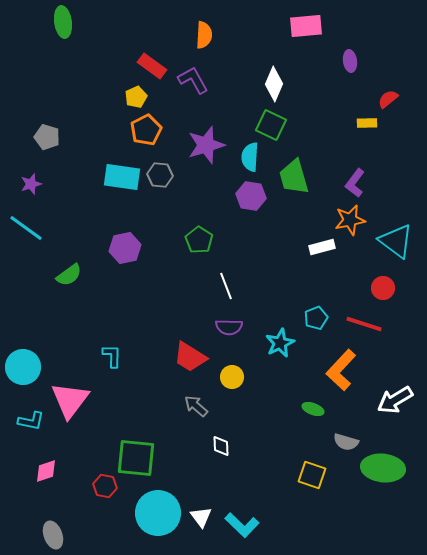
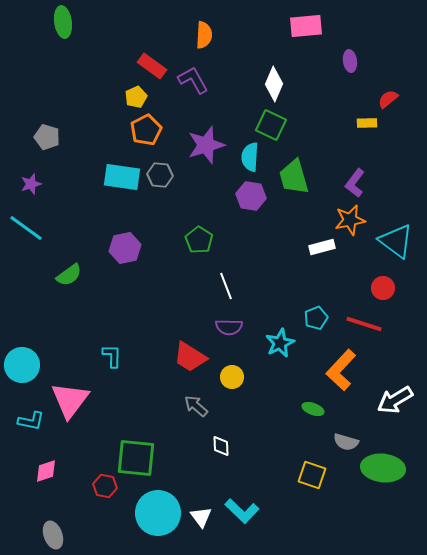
cyan circle at (23, 367): moved 1 px left, 2 px up
cyan L-shape at (242, 525): moved 14 px up
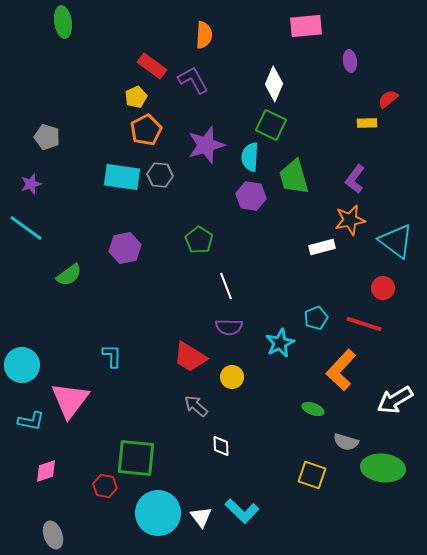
purple L-shape at (355, 183): moved 4 px up
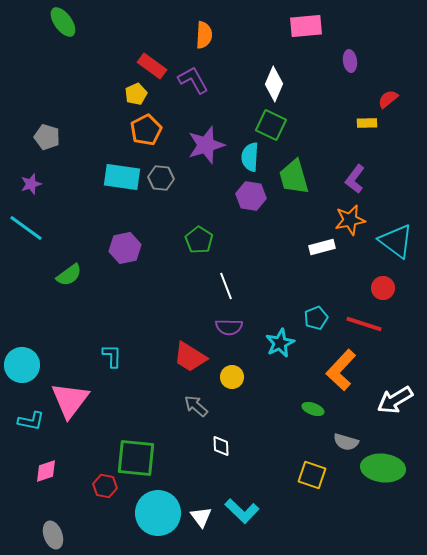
green ellipse at (63, 22): rotated 28 degrees counterclockwise
yellow pentagon at (136, 97): moved 3 px up
gray hexagon at (160, 175): moved 1 px right, 3 px down
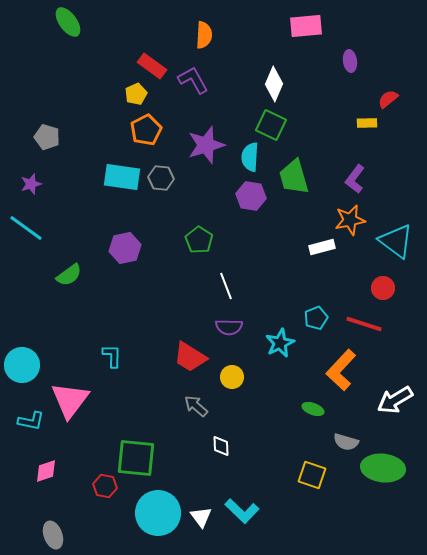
green ellipse at (63, 22): moved 5 px right
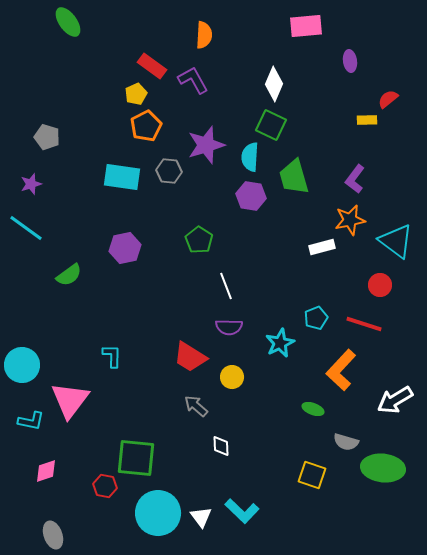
yellow rectangle at (367, 123): moved 3 px up
orange pentagon at (146, 130): moved 4 px up
gray hexagon at (161, 178): moved 8 px right, 7 px up
red circle at (383, 288): moved 3 px left, 3 px up
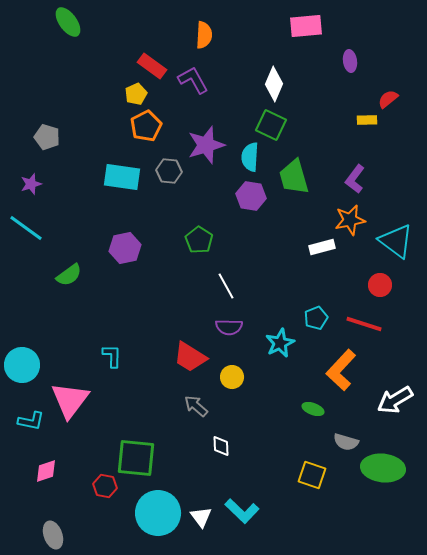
white line at (226, 286): rotated 8 degrees counterclockwise
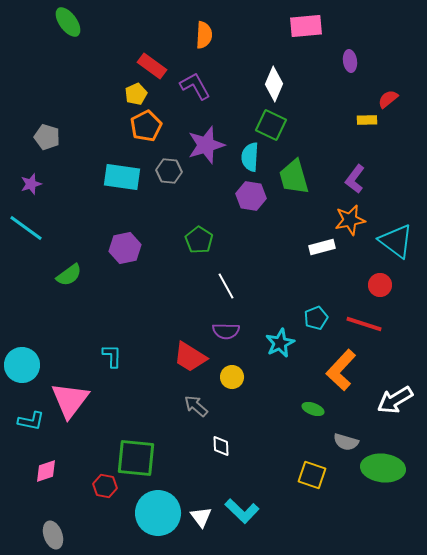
purple L-shape at (193, 80): moved 2 px right, 6 px down
purple semicircle at (229, 327): moved 3 px left, 4 px down
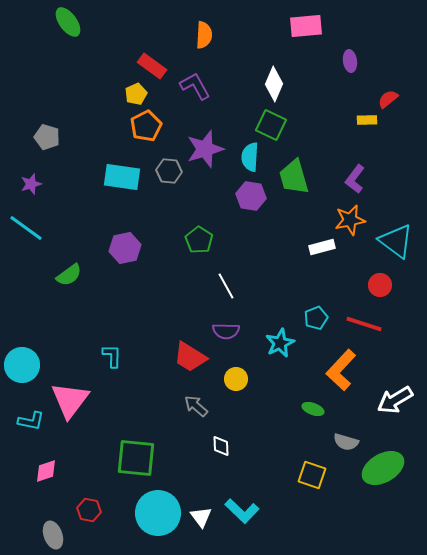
purple star at (206, 145): moved 1 px left, 4 px down
yellow circle at (232, 377): moved 4 px right, 2 px down
green ellipse at (383, 468): rotated 36 degrees counterclockwise
red hexagon at (105, 486): moved 16 px left, 24 px down
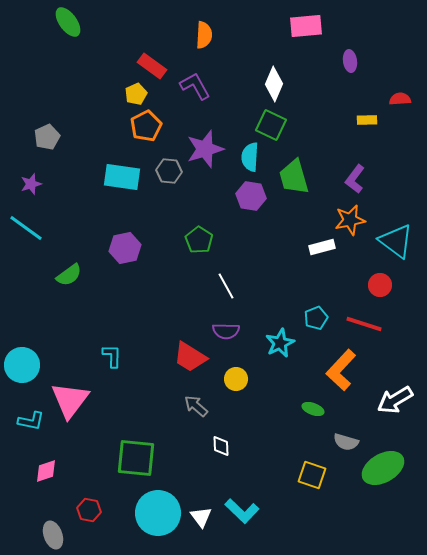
red semicircle at (388, 99): moved 12 px right; rotated 35 degrees clockwise
gray pentagon at (47, 137): rotated 30 degrees clockwise
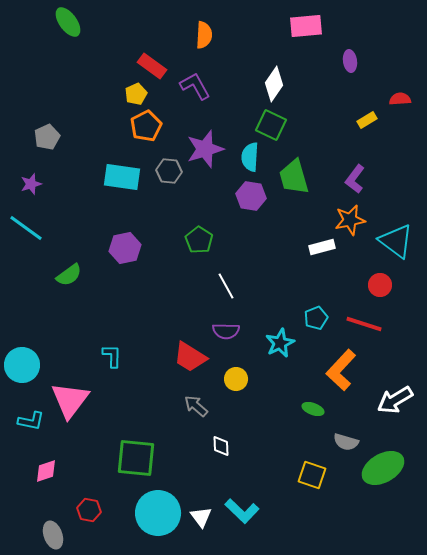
white diamond at (274, 84): rotated 12 degrees clockwise
yellow rectangle at (367, 120): rotated 30 degrees counterclockwise
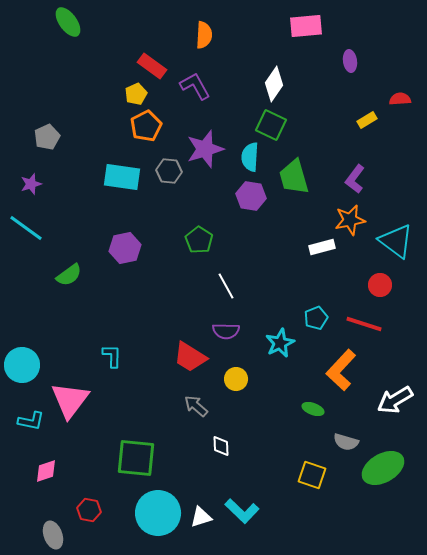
white triangle at (201, 517): rotated 50 degrees clockwise
